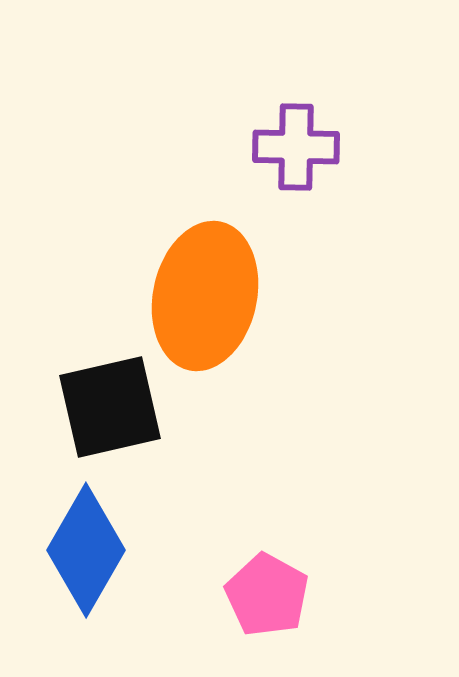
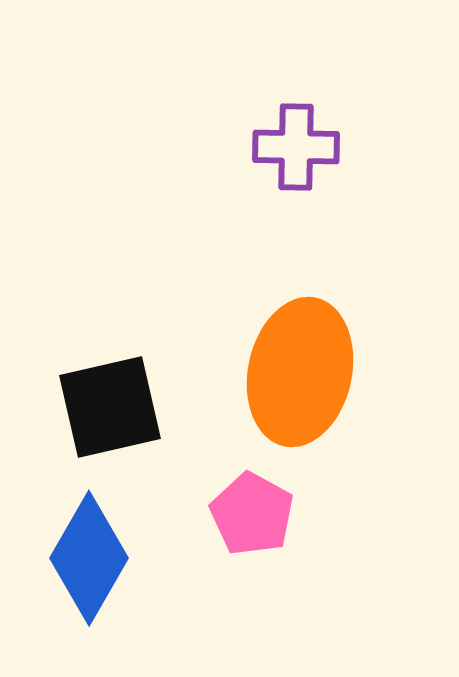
orange ellipse: moved 95 px right, 76 px down
blue diamond: moved 3 px right, 8 px down
pink pentagon: moved 15 px left, 81 px up
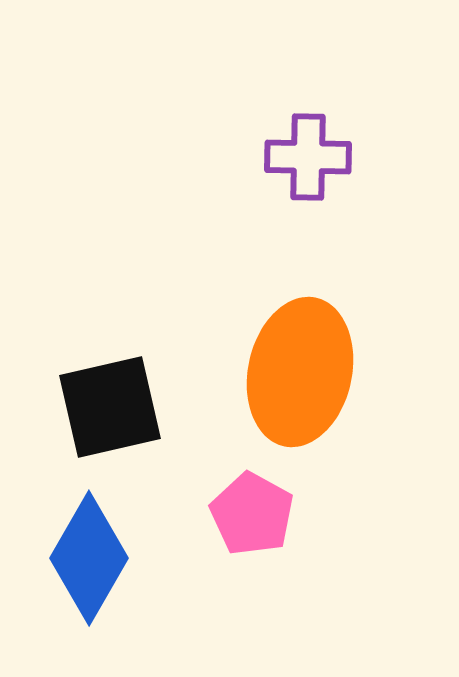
purple cross: moved 12 px right, 10 px down
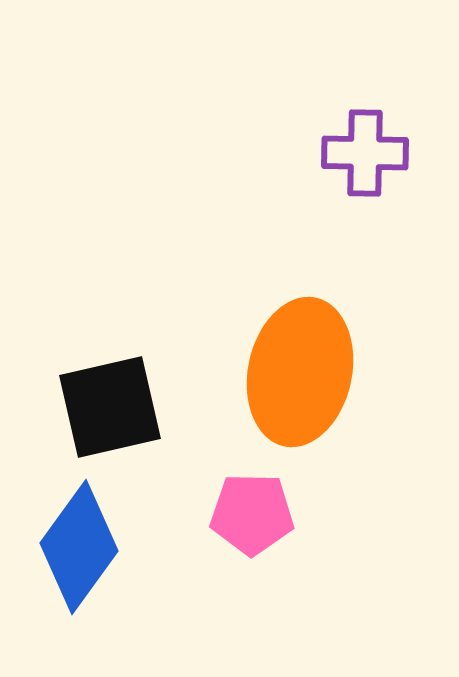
purple cross: moved 57 px right, 4 px up
pink pentagon: rotated 28 degrees counterclockwise
blue diamond: moved 10 px left, 11 px up; rotated 6 degrees clockwise
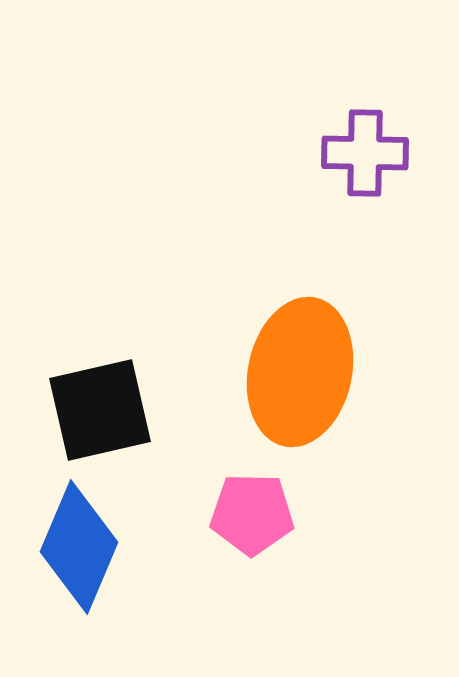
black square: moved 10 px left, 3 px down
blue diamond: rotated 13 degrees counterclockwise
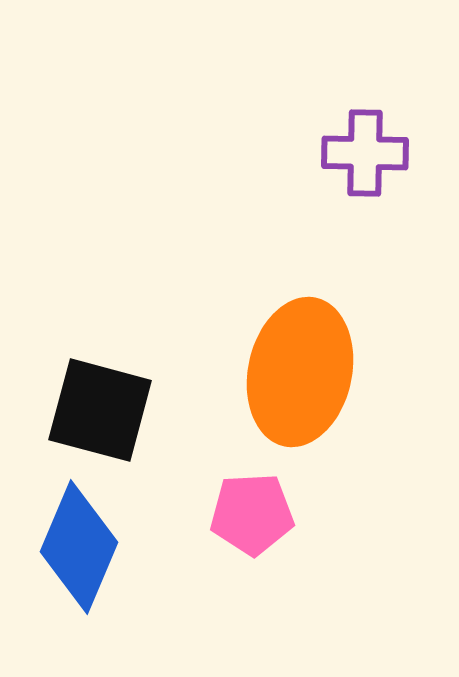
black square: rotated 28 degrees clockwise
pink pentagon: rotated 4 degrees counterclockwise
